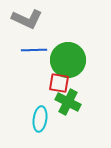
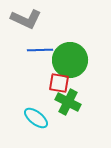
gray L-shape: moved 1 px left
blue line: moved 6 px right
green circle: moved 2 px right
cyan ellipse: moved 4 px left, 1 px up; rotated 60 degrees counterclockwise
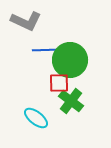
gray L-shape: moved 2 px down
blue line: moved 5 px right
red square: rotated 10 degrees counterclockwise
green cross: moved 3 px right, 1 px up; rotated 10 degrees clockwise
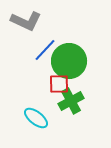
blue line: rotated 45 degrees counterclockwise
green circle: moved 1 px left, 1 px down
red square: moved 1 px down
green cross: rotated 25 degrees clockwise
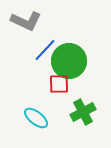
green cross: moved 12 px right, 11 px down
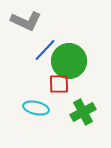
cyan ellipse: moved 10 px up; rotated 25 degrees counterclockwise
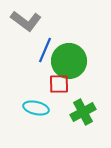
gray L-shape: rotated 12 degrees clockwise
blue line: rotated 20 degrees counterclockwise
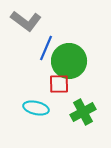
blue line: moved 1 px right, 2 px up
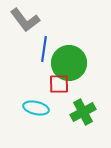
gray L-shape: moved 1 px left, 1 px up; rotated 16 degrees clockwise
blue line: moved 2 px left, 1 px down; rotated 15 degrees counterclockwise
green circle: moved 2 px down
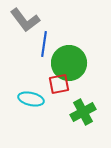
blue line: moved 5 px up
red square: rotated 10 degrees counterclockwise
cyan ellipse: moved 5 px left, 9 px up
